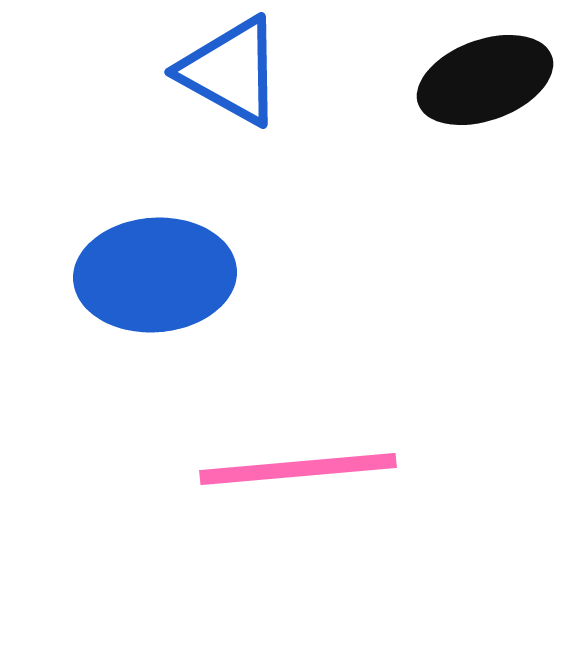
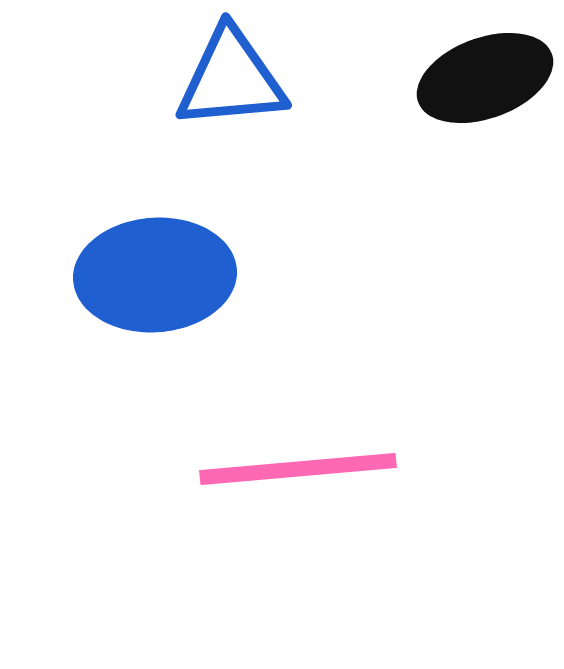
blue triangle: moved 8 px down; rotated 34 degrees counterclockwise
black ellipse: moved 2 px up
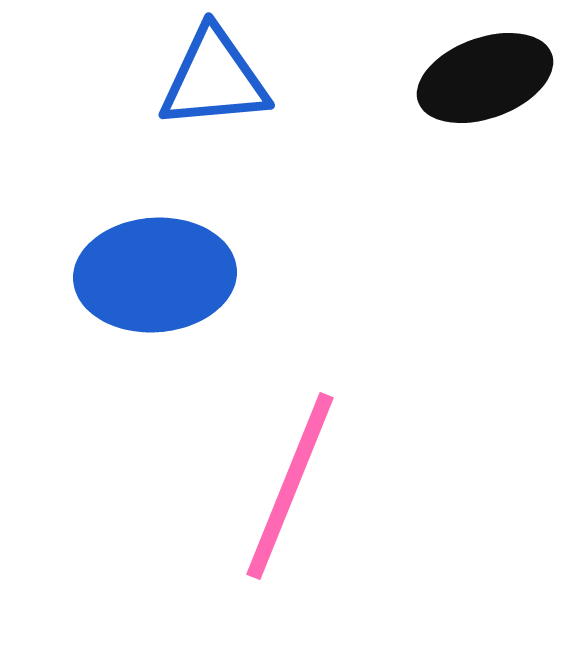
blue triangle: moved 17 px left
pink line: moved 8 px left, 17 px down; rotated 63 degrees counterclockwise
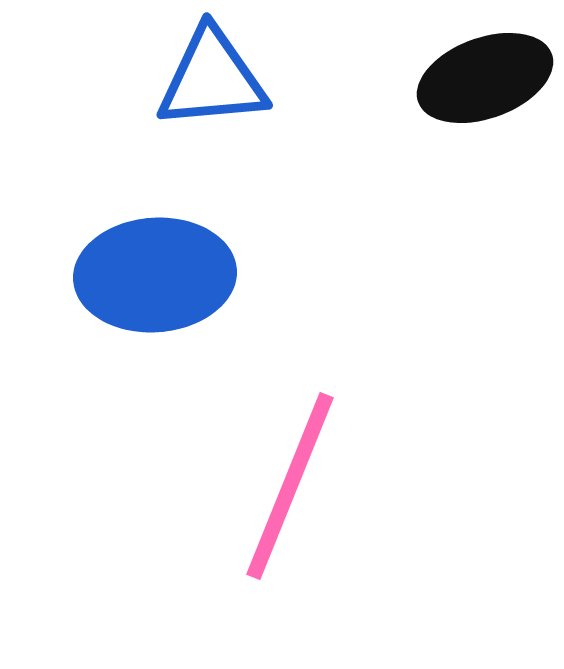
blue triangle: moved 2 px left
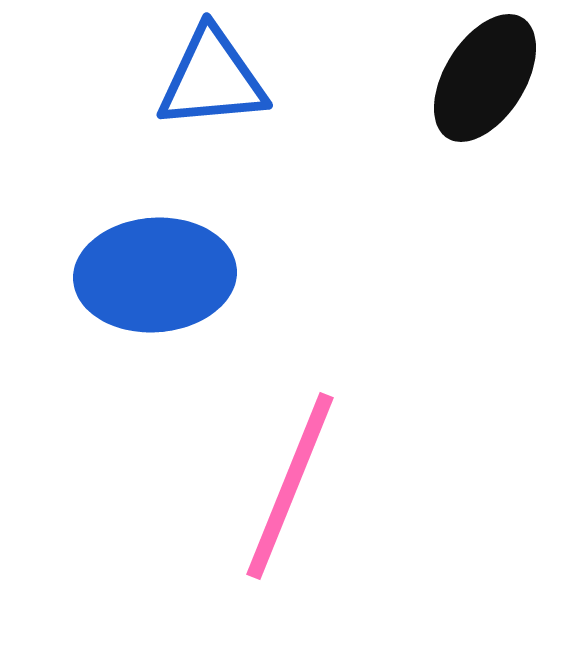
black ellipse: rotated 38 degrees counterclockwise
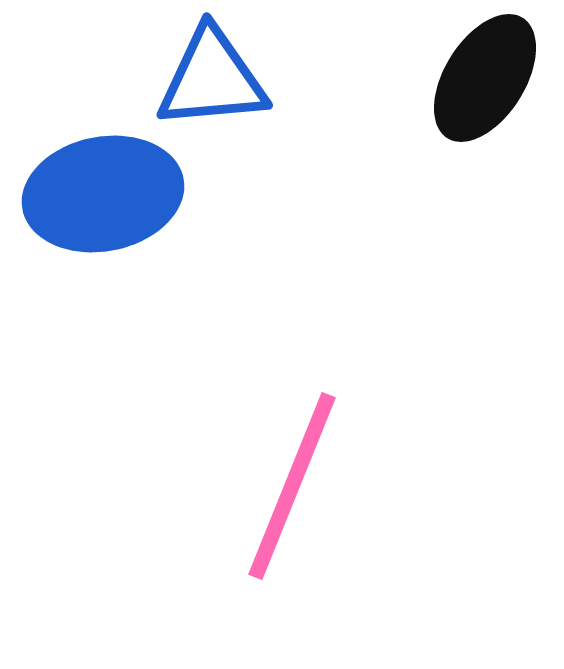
blue ellipse: moved 52 px left, 81 px up; rotated 7 degrees counterclockwise
pink line: moved 2 px right
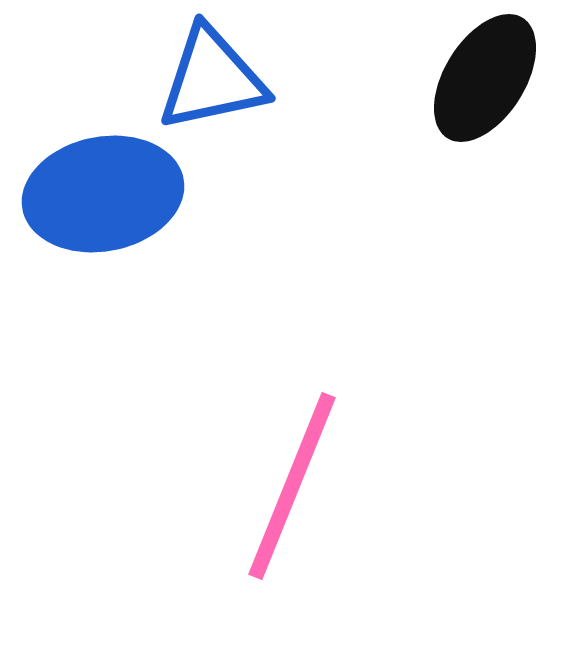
blue triangle: rotated 7 degrees counterclockwise
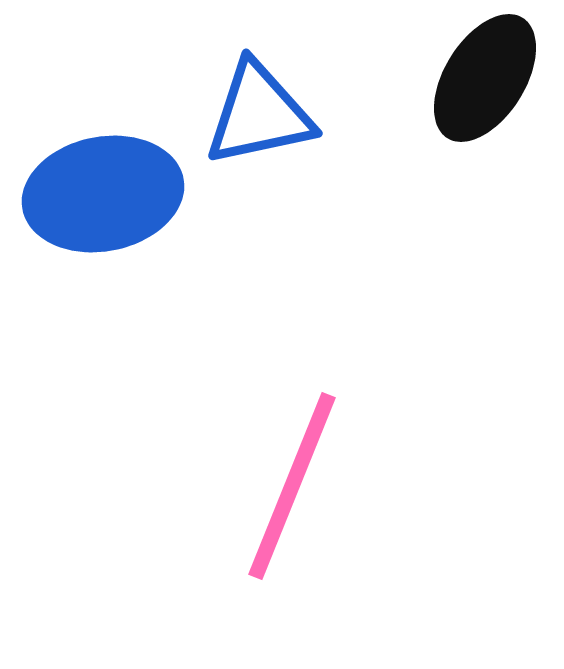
blue triangle: moved 47 px right, 35 px down
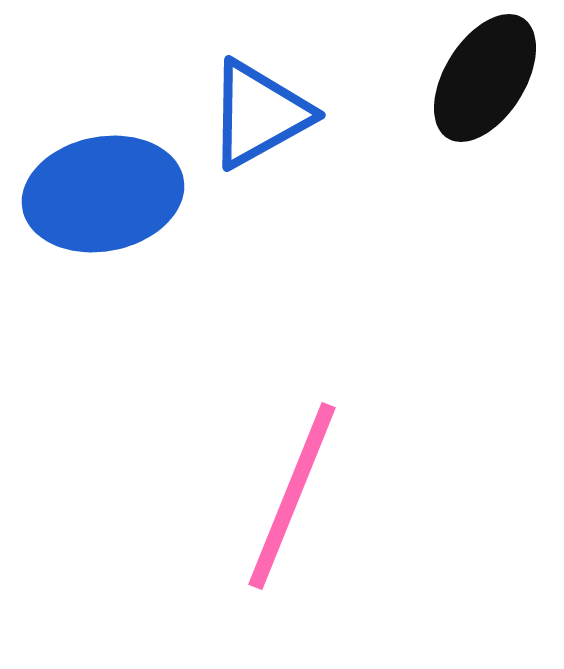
blue triangle: rotated 17 degrees counterclockwise
pink line: moved 10 px down
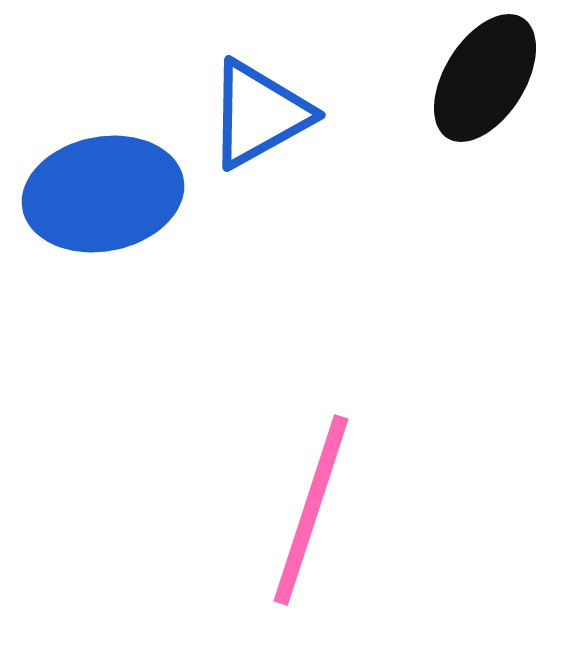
pink line: moved 19 px right, 14 px down; rotated 4 degrees counterclockwise
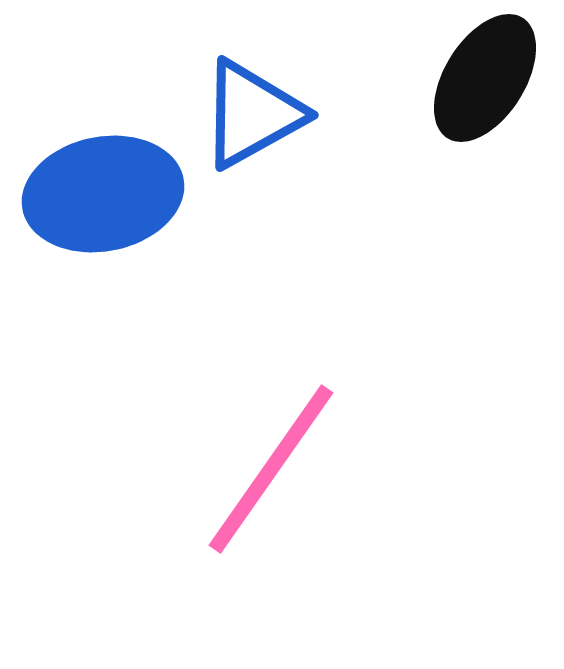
blue triangle: moved 7 px left
pink line: moved 40 px left, 41 px up; rotated 17 degrees clockwise
